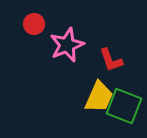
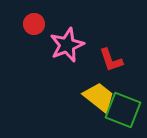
yellow trapezoid: rotated 76 degrees counterclockwise
green square: moved 1 px left, 4 px down
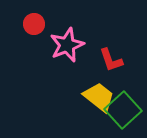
green square: rotated 27 degrees clockwise
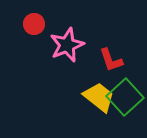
green square: moved 2 px right, 13 px up
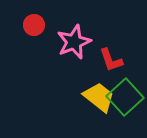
red circle: moved 1 px down
pink star: moved 7 px right, 3 px up
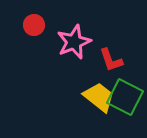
green square: rotated 21 degrees counterclockwise
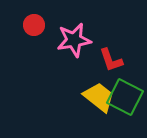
pink star: moved 2 px up; rotated 12 degrees clockwise
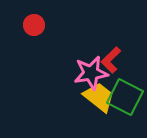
pink star: moved 17 px right, 33 px down
red L-shape: rotated 64 degrees clockwise
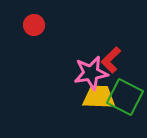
yellow trapezoid: rotated 36 degrees counterclockwise
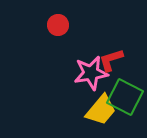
red circle: moved 24 px right
red L-shape: rotated 28 degrees clockwise
yellow trapezoid: moved 2 px right, 13 px down; rotated 128 degrees clockwise
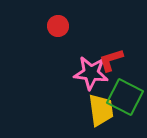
red circle: moved 1 px down
pink star: rotated 16 degrees clockwise
yellow trapezoid: rotated 48 degrees counterclockwise
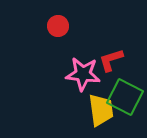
pink star: moved 8 px left, 1 px down
